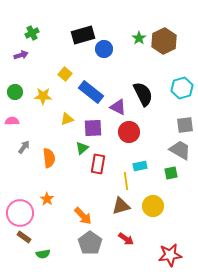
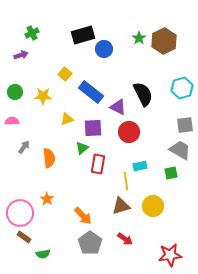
red arrow: moved 1 px left
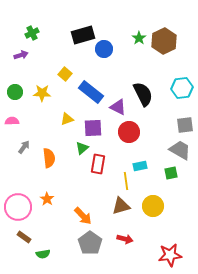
cyan hexagon: rotated 10 degrees clockwise
yellow star: moved 1 px left, 3 px up
pink circle: moved 2 px left, 6 px up
red arrow: rotated 21 degrees counterclockwise
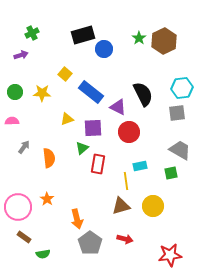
gray square: moved 8 px left, 12 px up
orange arrow: moved 6 px left, 3 px down; rotated 30 degrees clockwise
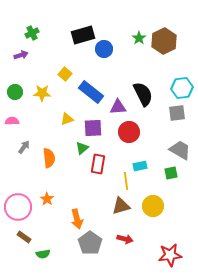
purple triangle: rotated 30 degrees counterclockwise
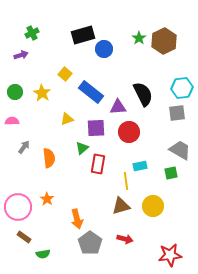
yellow star: rotated 30 degrees clockwise
purple square: moved 3 px right
